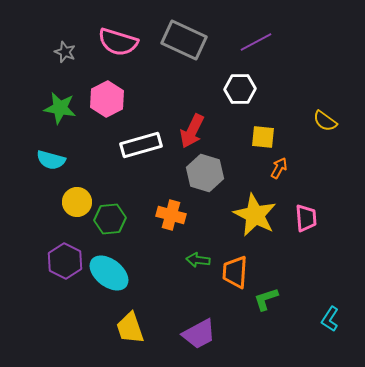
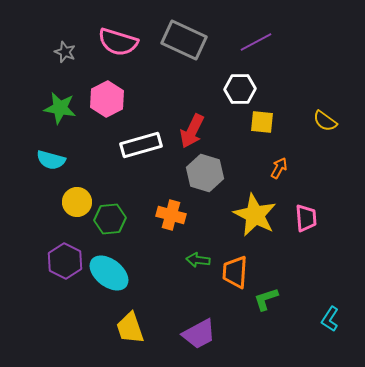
yellow square: moved 1 px left, 15 px up
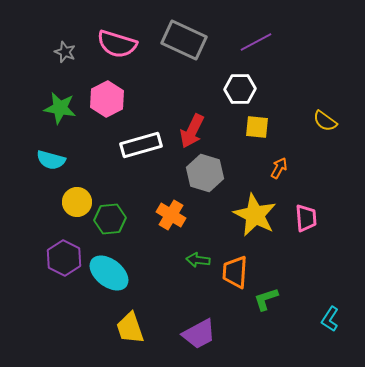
pink semicircle: moved 1 px left, 2 px down
yellow square: moved 5 px left, 5 px down
orange cross: rotated 16 degrees clockwise
purple hexagon: moved 1 px left, 3 px up
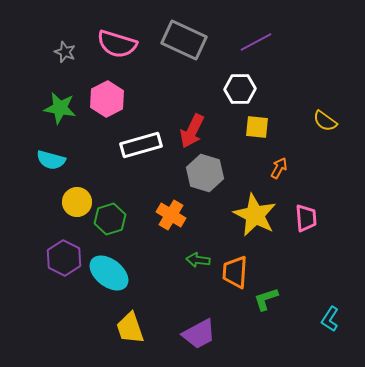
green hexagon: rotated 12 degrees counterclockwise
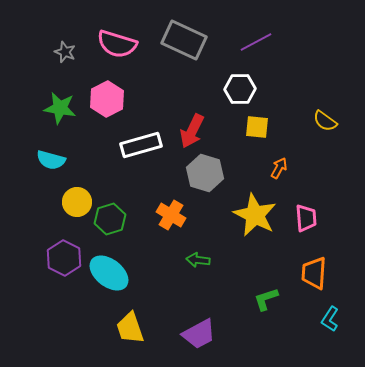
orange trapezoid: moved 79 px right, 1 px down
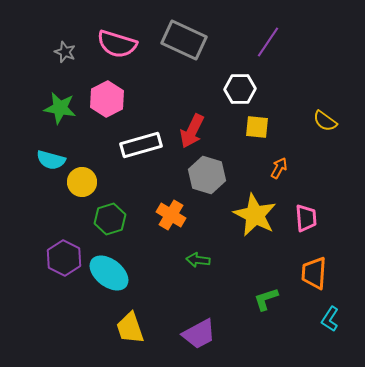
purple line: moved 12 px right; rotated 28 degrees counterclockwise
gray hexagon: moved 2 px right, 2 px down
yellow circle: moved 5 px right, 20 px up
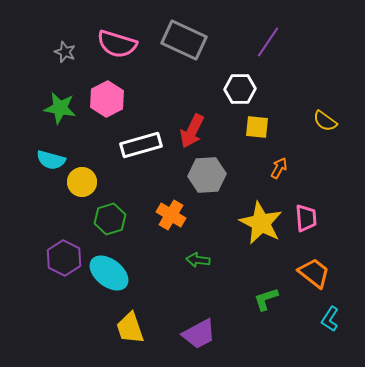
gray hexagon: rotated 21 degrees counterclockwise
yellow star: moved 6 px right, 8 px down
orange trapezoid: rotated 124 degrees clockwise
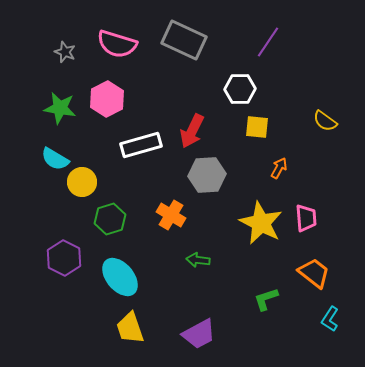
cyan semicircle: moved 4 px right, 1 px up; rotated 16 degrees clockwise
cyan ellipse: moved 11 px right, 4 px down; rotated 12 degrees clockwise
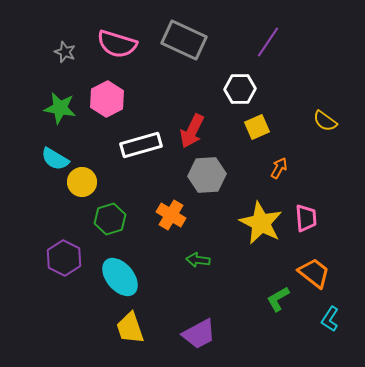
yellow square: rotated 30 degrees counterclockwise
green L-shape: moved 12 px right; rotated 12 degrees counterclockwise
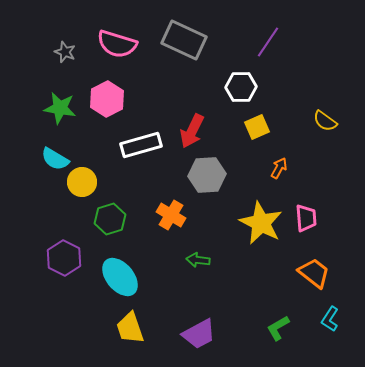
white hexagon: moved 1 px right, 2 px up
green L-shape: moved 29 px down
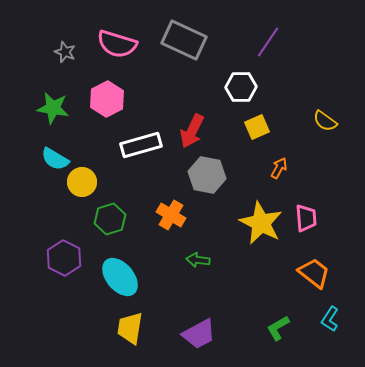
green star: moved 7 px left
gray hexagon: rotated 15 degrees clockwise
yellow trapezoid: rotated 28 degrees clockwise
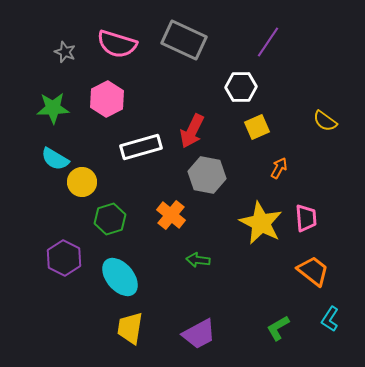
green star: rotated 12 degrees counterclockwise
white rectangle: moved 2 px down
orange cross: rotated 8 degrees clockwise
orange trapezoid: moved 1 px left, 2 px up
